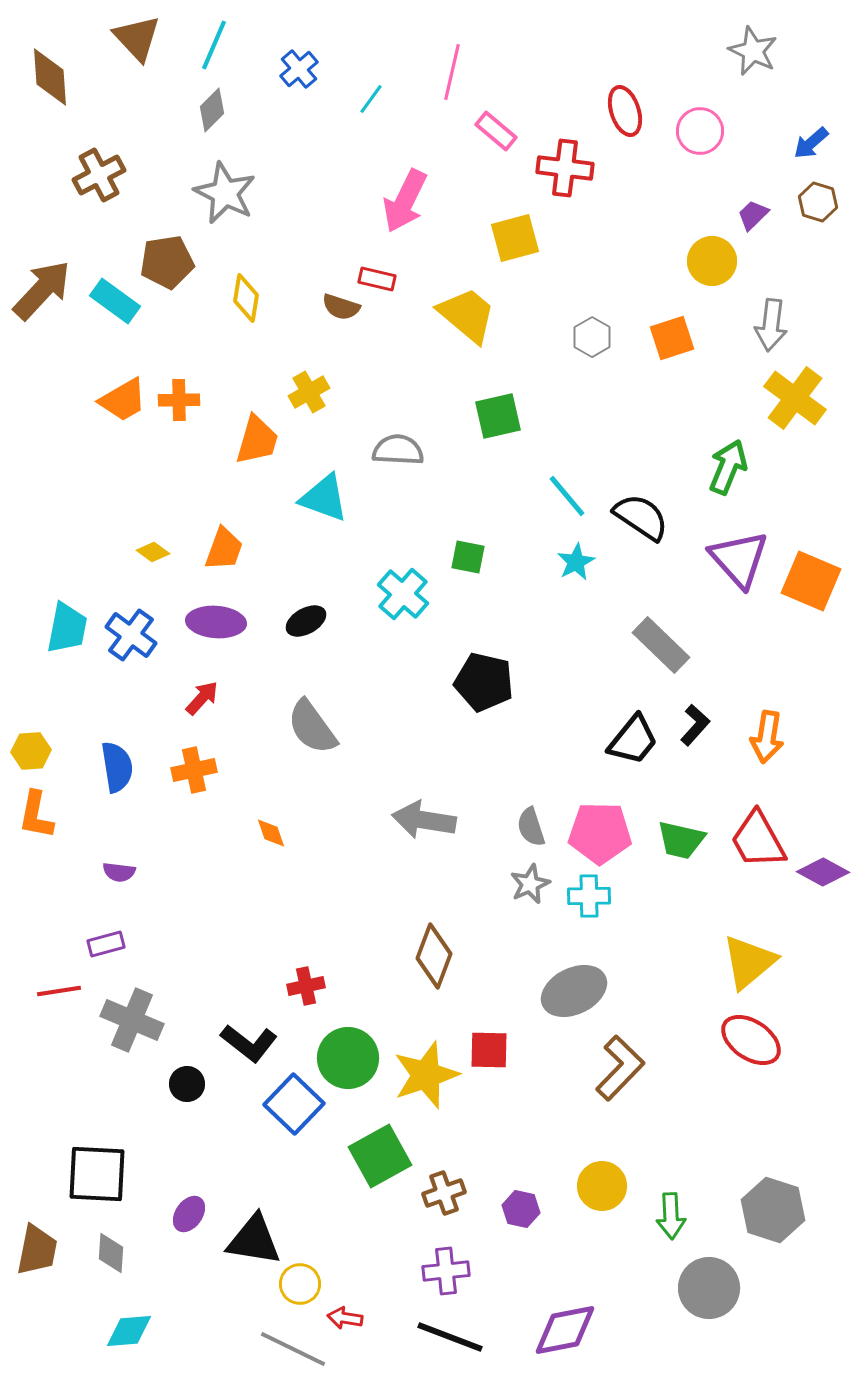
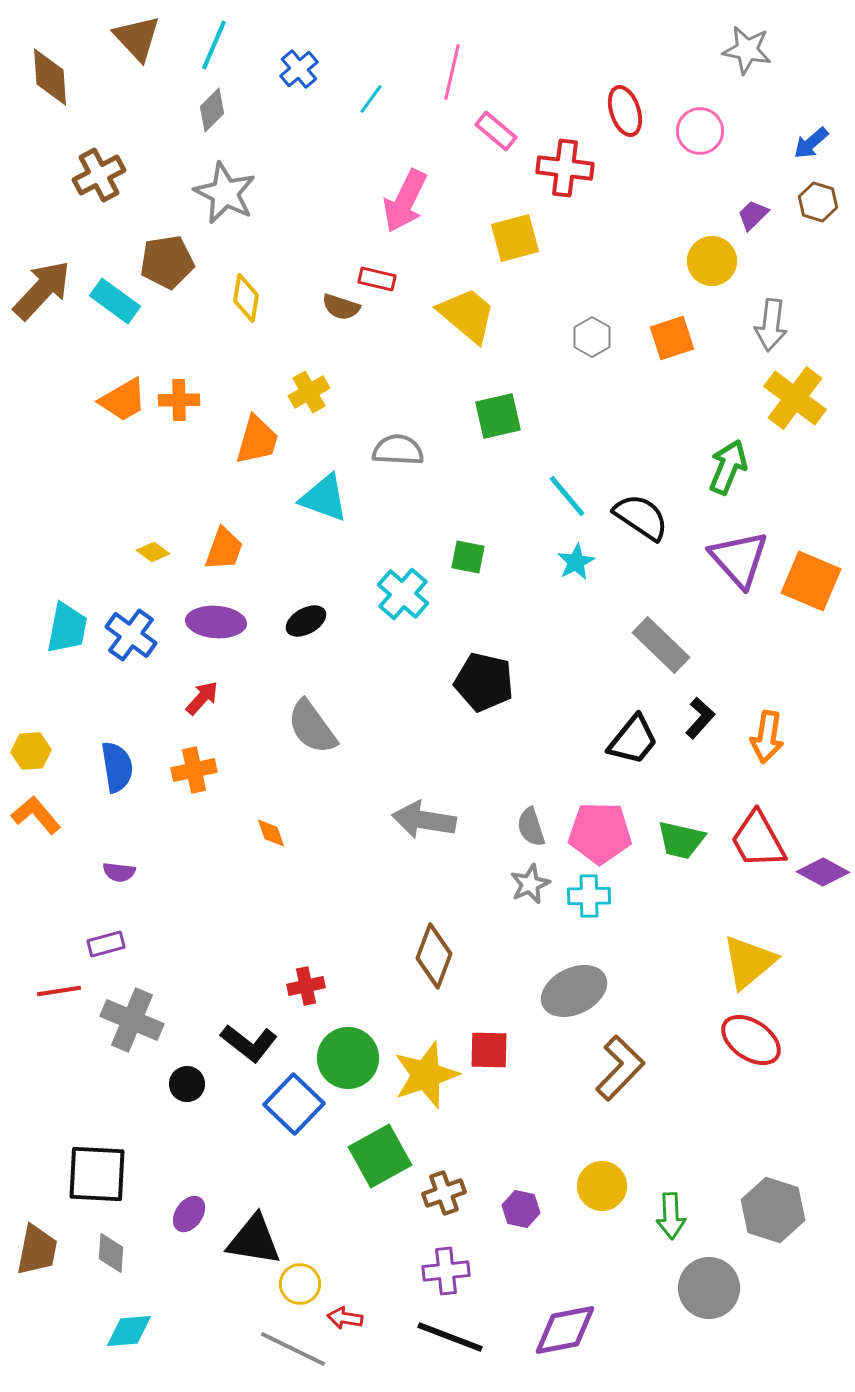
gray star at (753, 51): moved 6 px left, 1 px up; rotated 15 degrees counterclockwise
black L-shape at (695, 725): moved 5 px right, 7 px up
orange L-shape at (36, 815): rotated 129 degrees clockwise
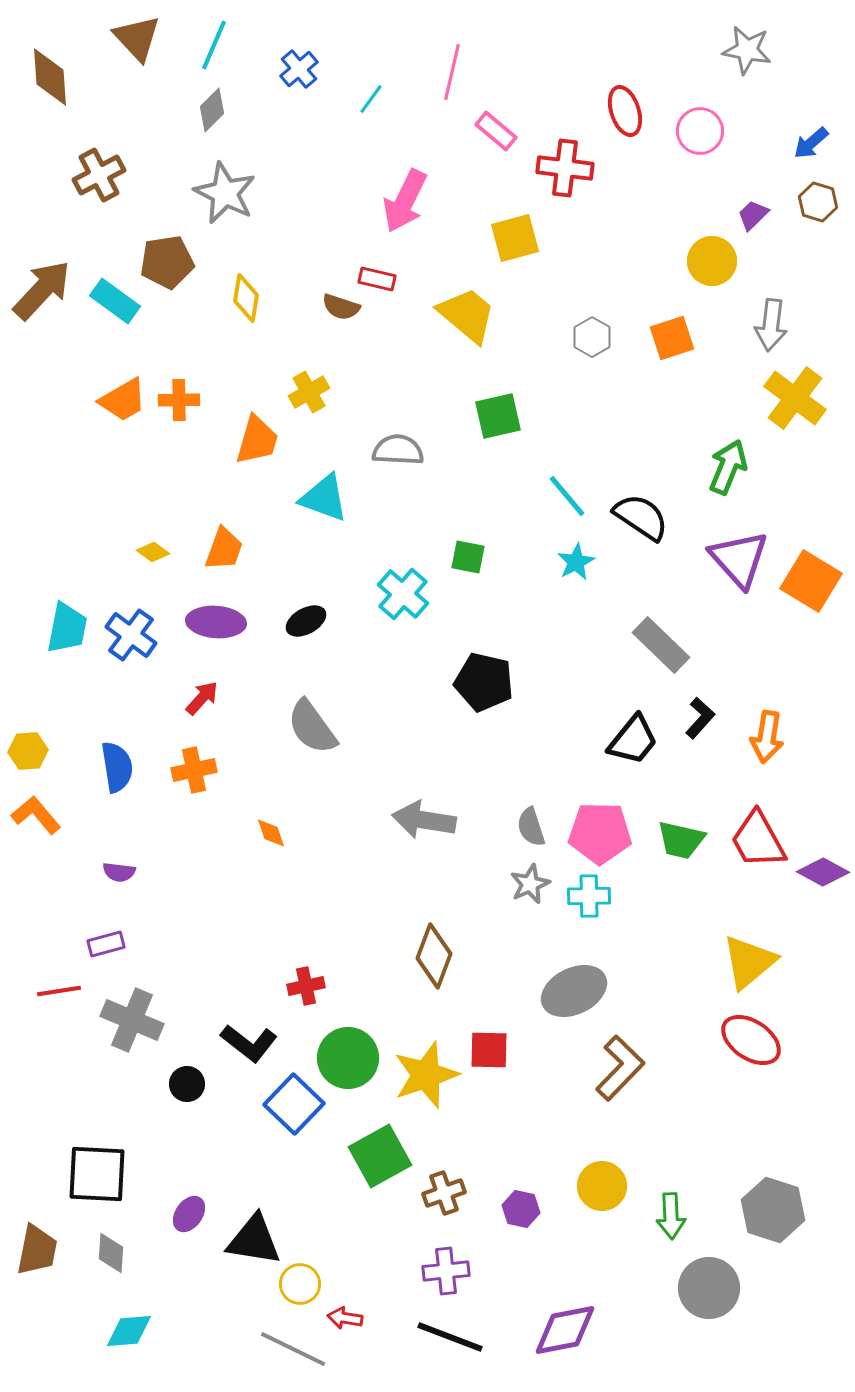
orange square at (811, 581): rotated 8 degrees clockwise
yellow hexagon at (31, 751): moved 3 px left
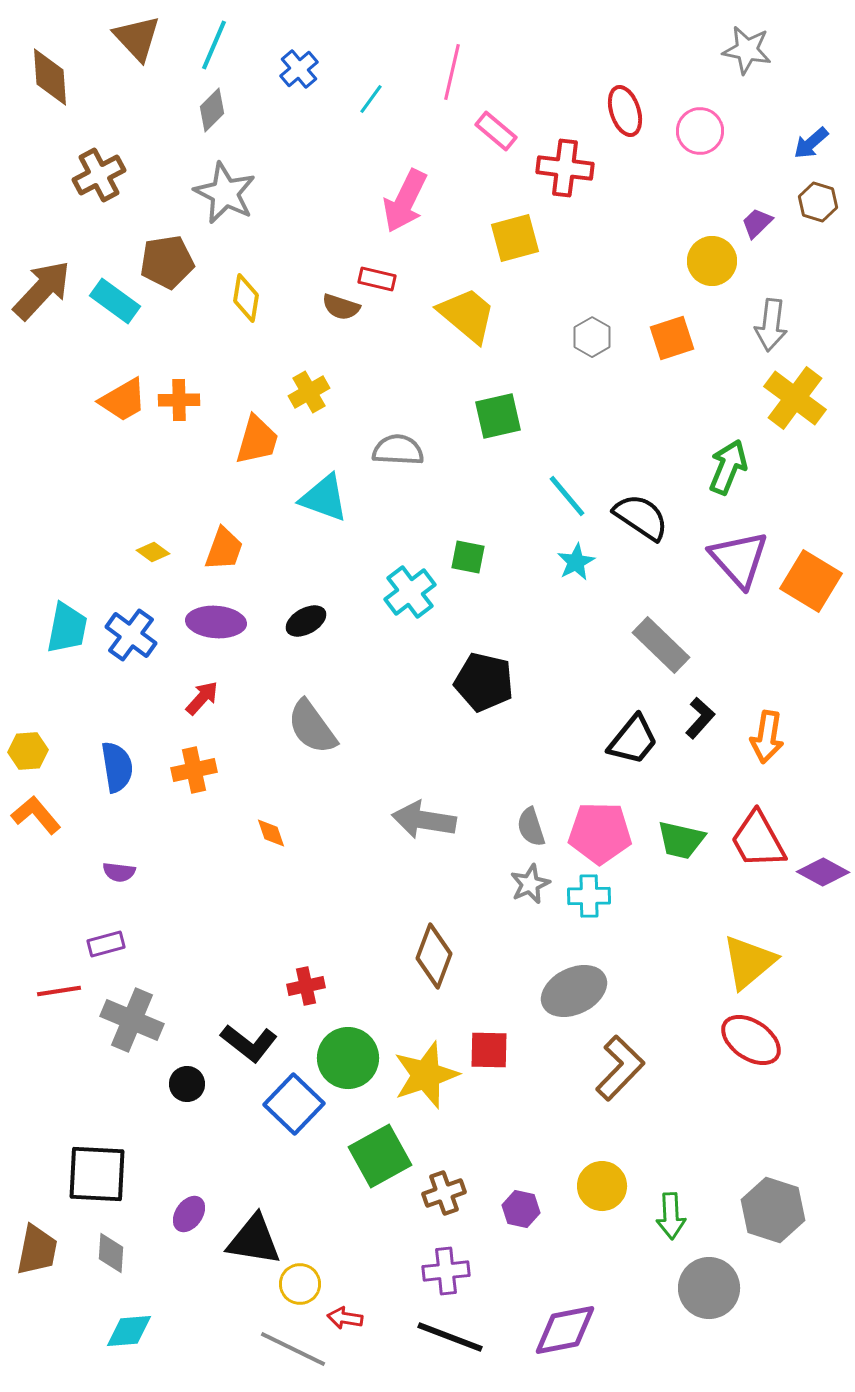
purple trapezoid at (753, 215): moved 4 px right, 8 px down
cyan cross at (403, 594): moved 7 px right, 2 px up; rotated 12 degrees clockwise
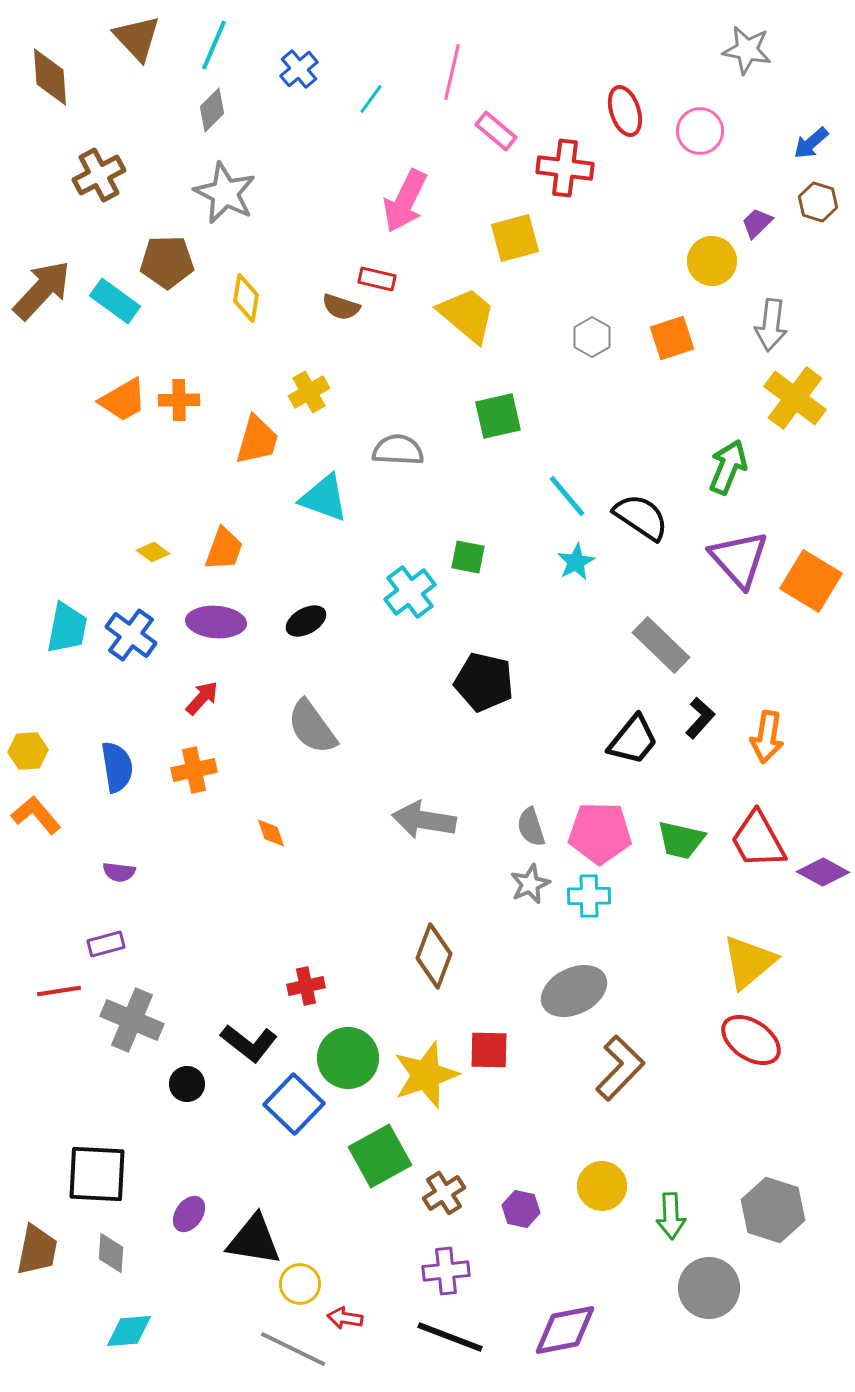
brown pentagon at (167, 262): rotated 8 degrees clockwise
brown cross at (444, 1193): rotated 12 degrees counterclockwise
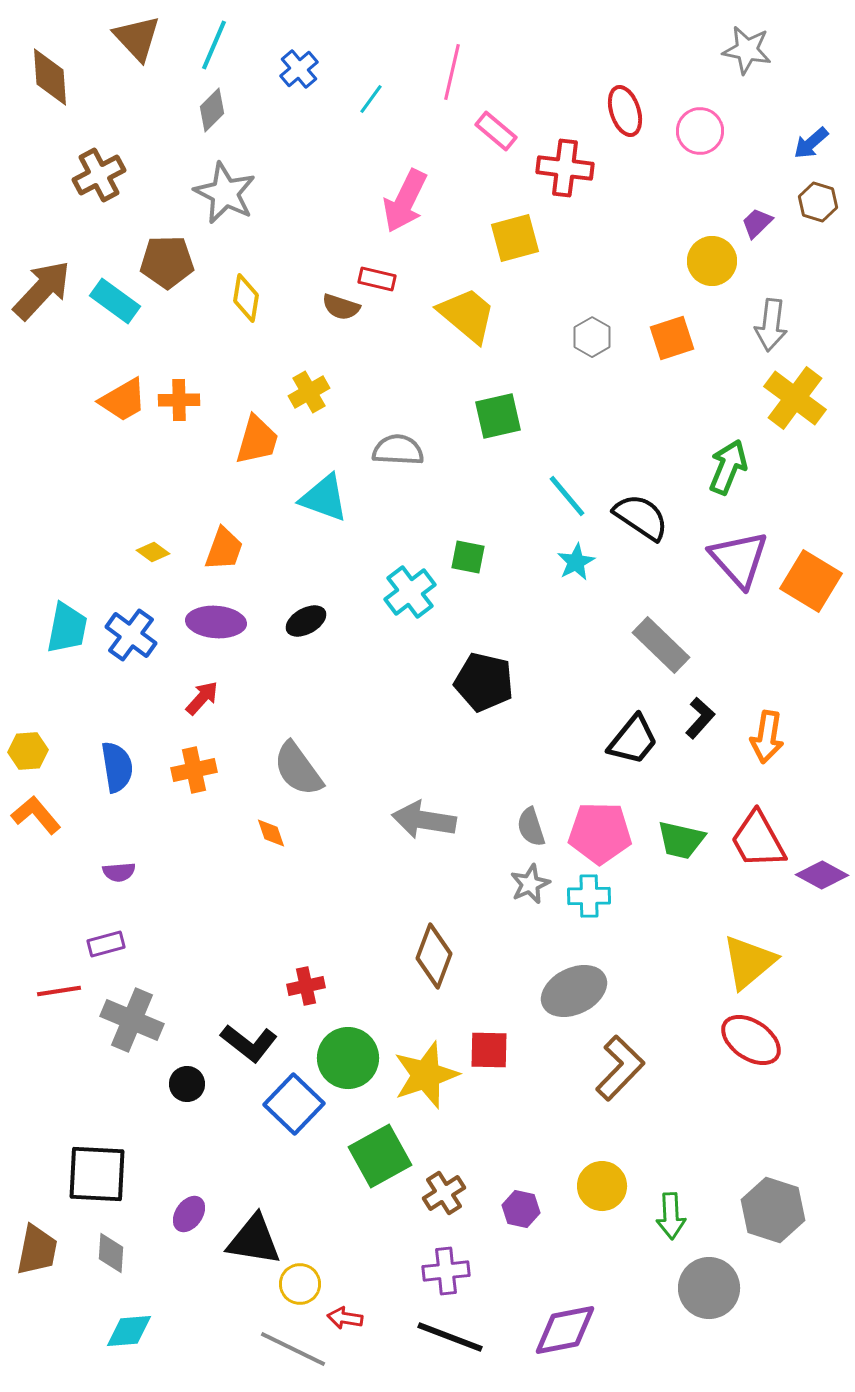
gray semicircle at (312, 727): moved 14 px left, 42 px down
purple semicircle at (119, 872): rotated 12 degrees counterclockwise
purple diamond at (823, 872): moved 1 px left, 3 px down
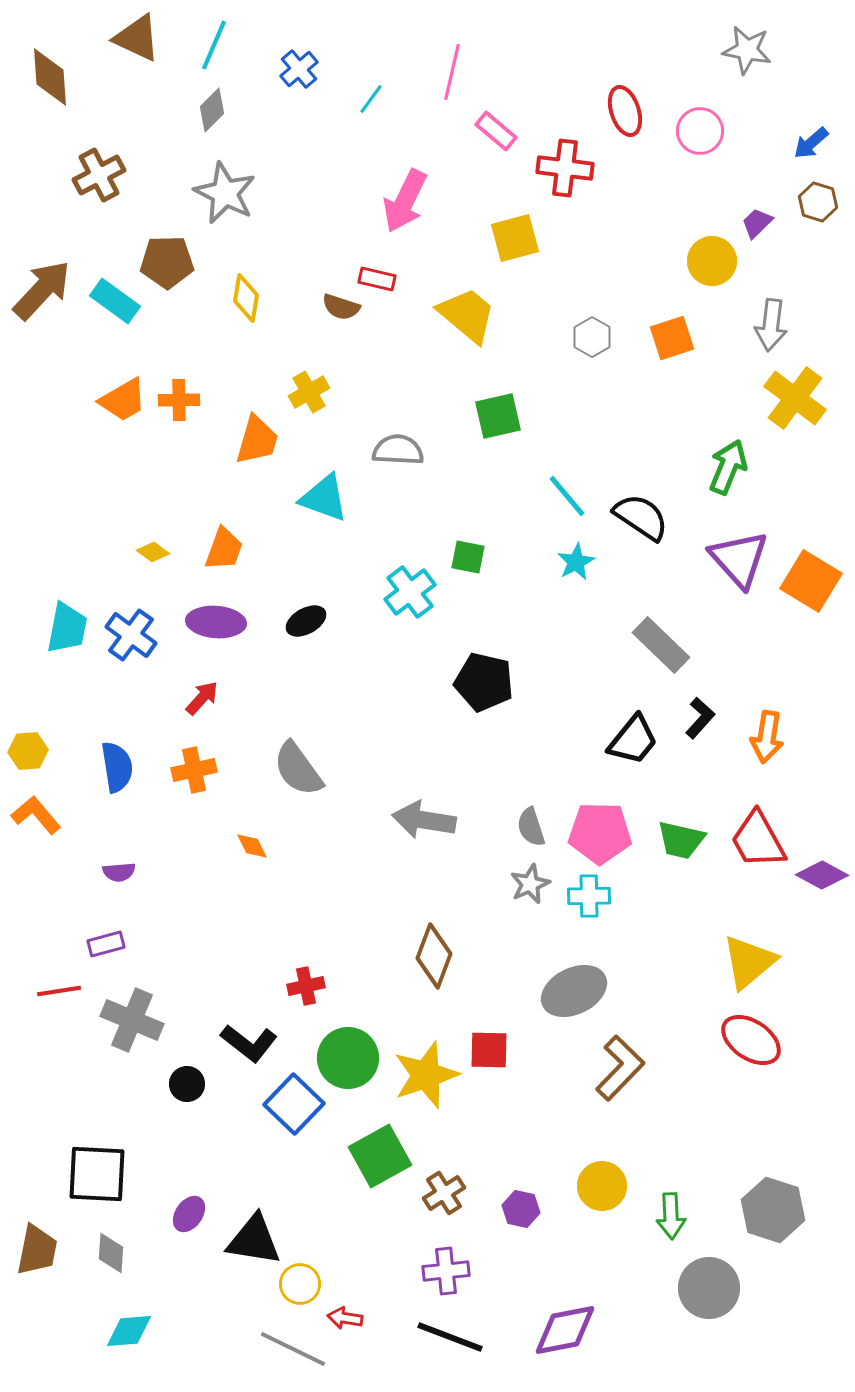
brown triangle at (137, 38): rotated 22 degrees counterclockwise
orange diamond at (271, 833): moved 19 px left, 13 px down; rotated 8 degrees counterclockwise
